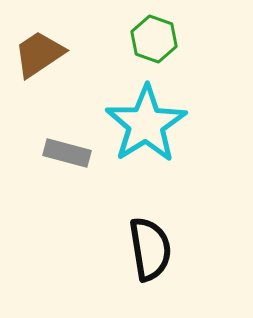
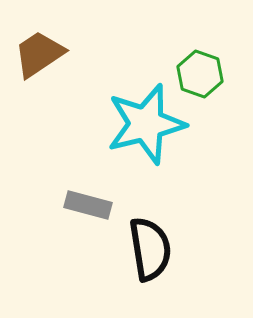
green hexagon: moved 46 px right, 35 px down
cyan star: rotated 18 degrees clockwise
gray rectangle: moved 21 px right, 52 px down
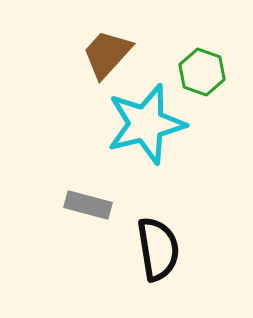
brown trapezoid: moved 68 px right; rotated 14 degrees counterclockwise
green hexagon: moved 2 px right, 2 px up
black semicircle: moved 8 px right
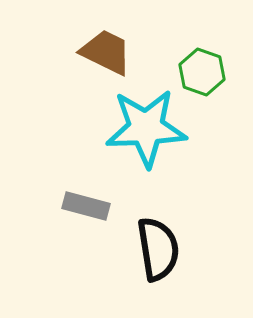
brown trapezoid: moved 1 px left, 2 px up; rotated 74 degrees clockwise
cyan star: moved 4 px down; rotated 12 degrees clockwise
gray rectangle: moved 2 px left, 1 px down
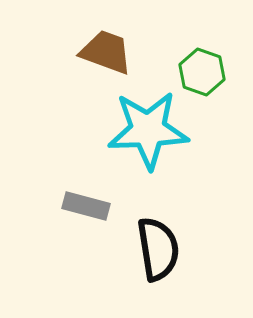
brown trapezoid: rotated 6 degrees counterclockwise
cyan star: moved 2 px right, 2 px down
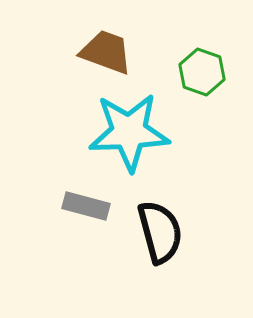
cyan star: moved 19 px left, 2 px down
black semicircle: moved 2 px right, 17 px up; rotated 6 degrees counterclockwise
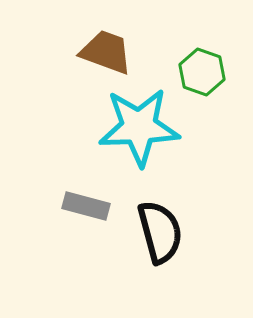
cyan star: moved 10 px right, 5 px up
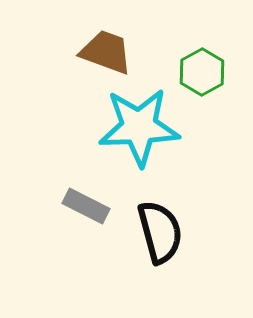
green hexagon: rotated 12 degrees clockwise
gray rectangle: rotated 12 degrees clockwise
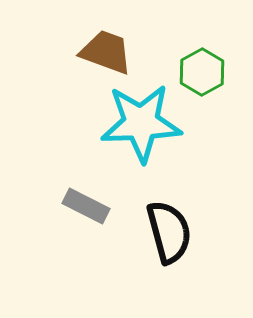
cyan star: moved 2 px right, 4 px up
black semicircle: moved 9 px right
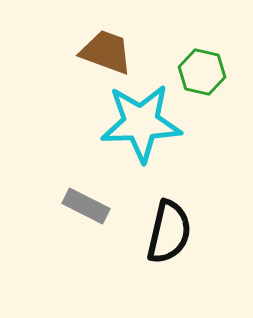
green hexagon: rotated 18 degrees counterclockwise
black semicircle: rotated 28 degrees clockwise
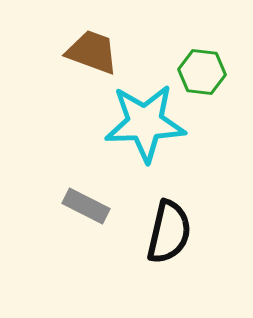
brown trapezoid: moved 14 px left
green hexagon: rotated 6 degrees counterclockwise
cyan star: moved 4 px right
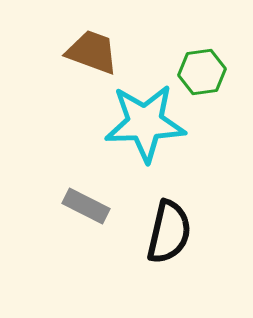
green hexagon: rotated 15 degrees counterclockwise
